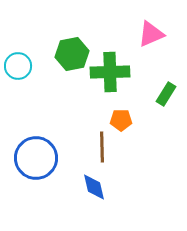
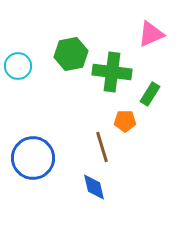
green hexagon: moved 1 px left
green cross: moved 2 px right; rotated 9 degrees clockwise
green rectangle: moved 16 px left
orange pentagon: moved 4 px right, 1 px down
brown line: rotated 16 degrees counterclockwise
blue circle: moved 3 px left
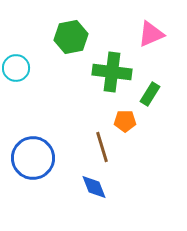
green hexagon: moved 17 px up
cyan circle: moved 2 px left, 2 px down
blue diamond: rotated 8 degrees counterclockwise
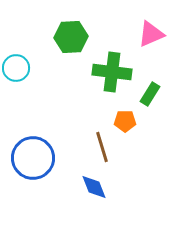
green hexagon: rotated 8 degrees clockwise
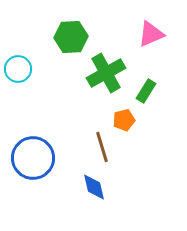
cyan circle: moved 2 px right, 1 px down
green cross: moved 6 px left, 1 px down; rotated 36 degrees counterclockwise
green rectangle: moved 4 px left, 3 px up
orange pentagon: moved 1 px left, 1 px up; rotated 15 degrees counterclockwise
blue diamond: rotated 8 degrees clockwise
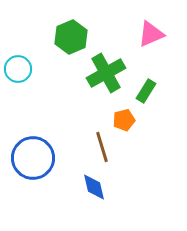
green hexagon: rotated 20 degrees counterclockwise
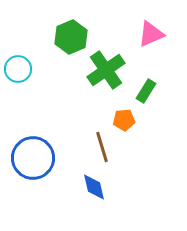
green cross: moved 3 px up; rotated 6 degrees counterclockwise
orange pentagon: rotated 10 degrees clockwise
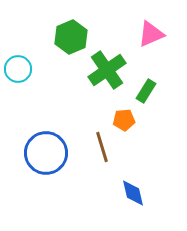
green cross: moved 1 px right
blue circle: moved 13 px right, 5 px up
blue diamond: moved 39 px right, 6 px down
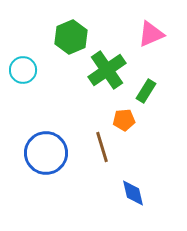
cyan circle: moved 5 px right, 1 px down
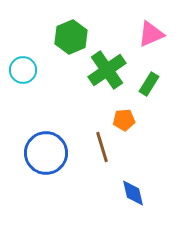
green rectangle: moved 3 px right, 7 px up
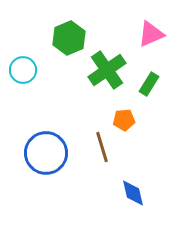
green hexagon: moved 2 px left, 1 px down
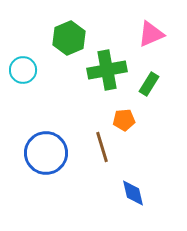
green cross: rotated 24 degrees clockwise
